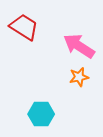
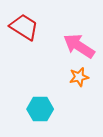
cyan hexagon: moved 1 px left, 5 px up
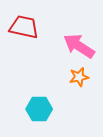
red trapezoid: rotated 20 degrees counterclockwise
cyan hexagon: moved 1 px left
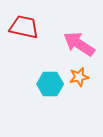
pink arrow: moved 2 px up
cyan hexagon: moved 11 px right, 25 px up
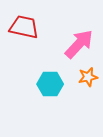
pink arrow: rotated 100 degrees clockwise
orange star: moved 9 px right
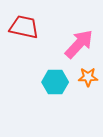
orange star: rotated 12 degrees clockwise
cyan hexagon: moved 5 px right, 2 px up
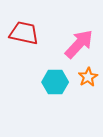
red trapezoid: moved 6 px down
orange star: rotated 30 degrees counterclockwise
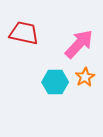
orange star: moved 3 px left
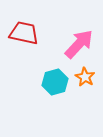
orange star: rotated 12 degrees counterclockwise
cyan hexagon: rotated 15 degrees counterclockwise
